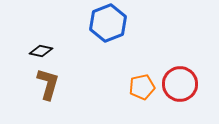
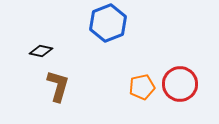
brown L-shape: moved 10 px right, 2 px down
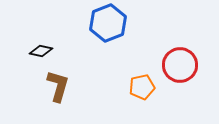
red circle: moved 19 px up
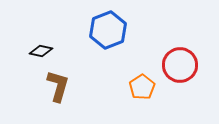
blue hexagon: moved 7 px down
orange pentagon: rotated 20 degrees counterclockwise
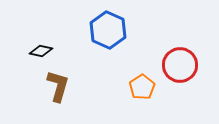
blue hexagon: rotated 15 degrees counterclockwise
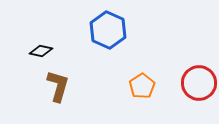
red circle: moved 19 px right, 18 px down
orange pentagon: moved 1 px up
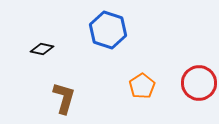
blue hexagon: rotated 6 degrees counterclockwise
black diamond: moved 1 px right, 2 px up
brown L-shape: moved 6 px right, 12 px down
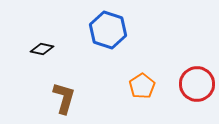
red circle: moved 2 px left, 1 px down
